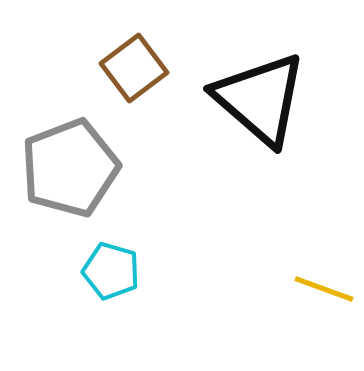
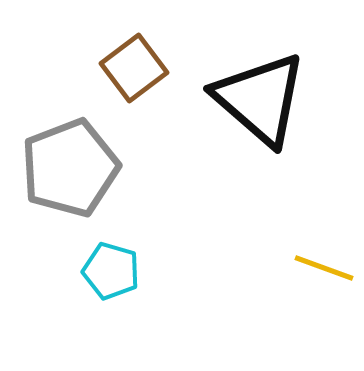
yellow line: moved 21 px up
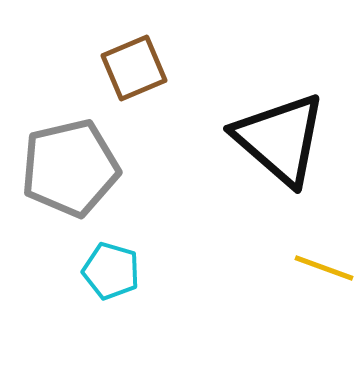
brown square: rotated 14 degrees clockwise
black triangle: moved 20 px right, 40 px down
gray pentagon: rotated 8 degrees clockwise
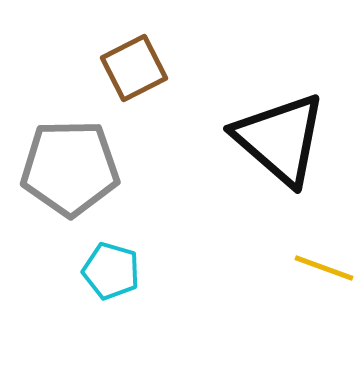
brown square: rotated 4 degrees counterclockwise
gray pentagon: rotated 12 degrees clockwise
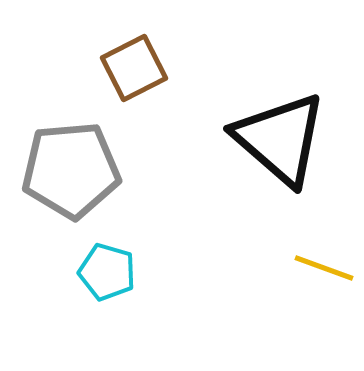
gray pentagon: moved 1 px right, 2 px down; rotated 4 degrees counterclockwise
cyan pentagon: moved 4 px left, 1 px down
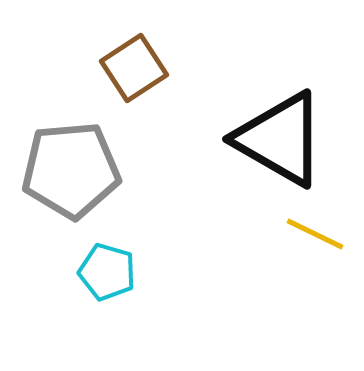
brown square: rotated 6 degrees counterclockwise
black triangle: rotated 11 degrees counterclockwise
yellow line: moved 9 px left, 34 px up; rotated 6 degrees clockwise
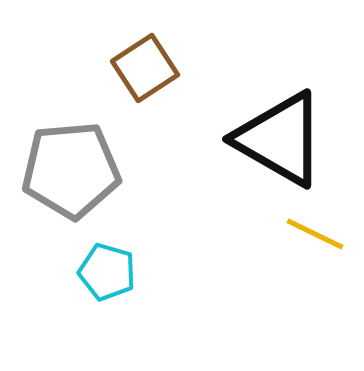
brown square: moved 11 px right
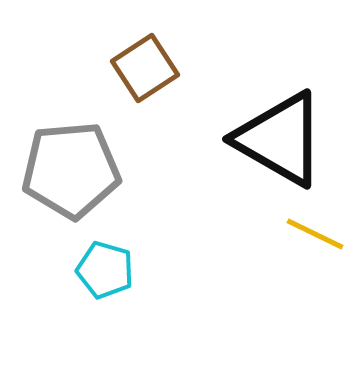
cyan pentagon: moved 2 px left, 2 px up
